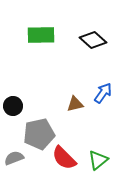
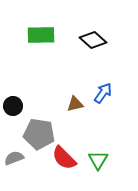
gray pentagon: rotated 20 degrees clockwise
green triangle: rotated 20 degrees counterclockwise
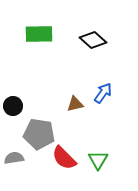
green rectangle: moved 2 px left, 1 px up
gray semicircle: rotated 12 degrees clockwise
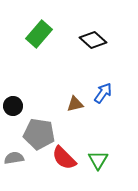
green rectangle: rotated 48 degrees counterclockwise
